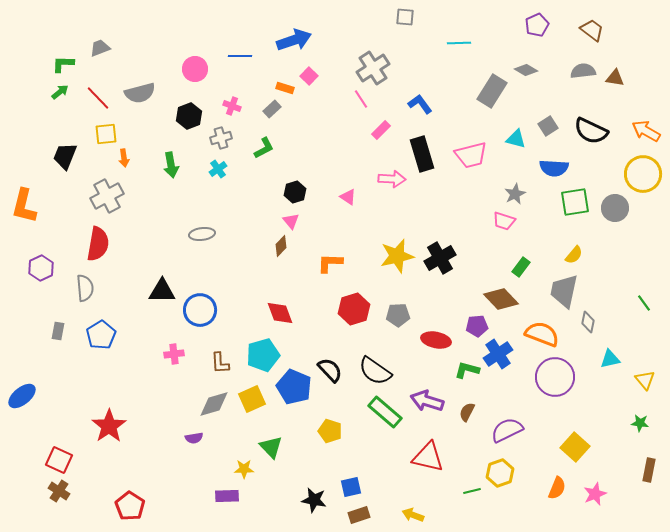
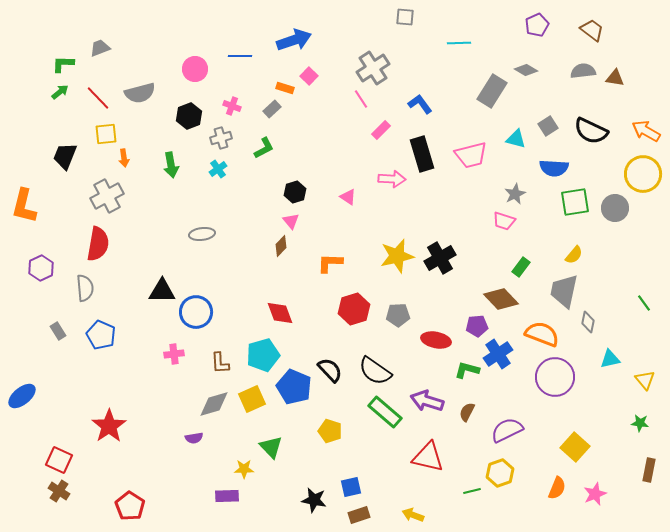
blue circle at (200, 310): moved 4 px left, 2 px down
gray rectangle at (58, 331): rotated 42 degrees counterclockwise
blue pentagon at (101, 335): rotated 16 degrees counterclockwise
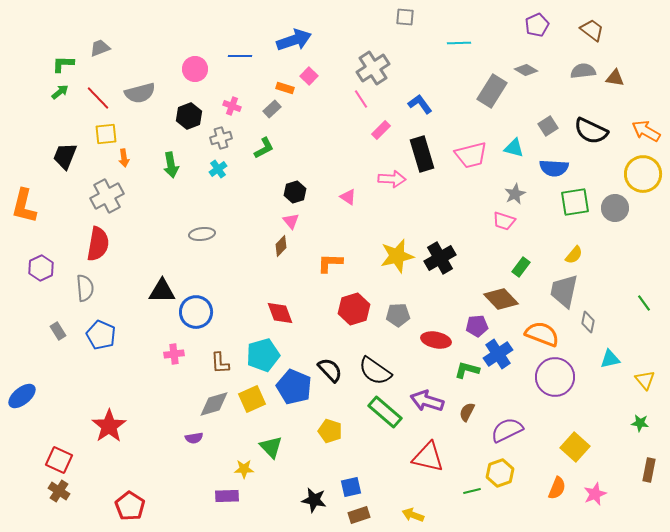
cyan triangle at (516, 139): moved 2 px left, 9 px down
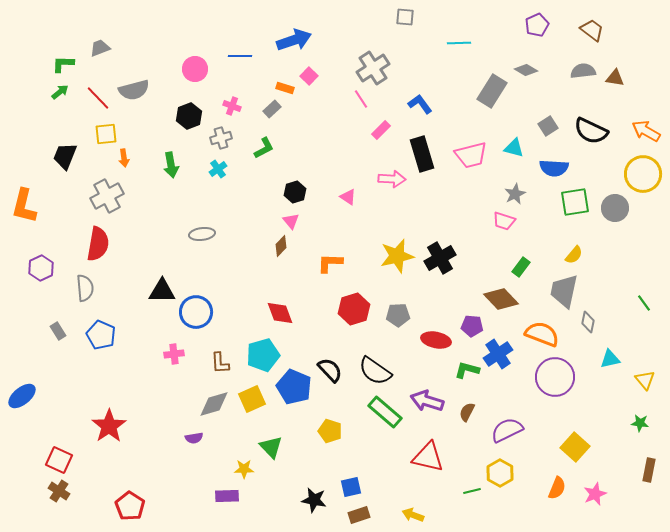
gray semicircle at (140, 93): moved 6 px left, 3 px up
purple pentagon at (477, 326): moved 5 px left; rotated 10 degrees clockwise
yellow hexagon at (500, 473): rotated 12 degrees counterclockwise
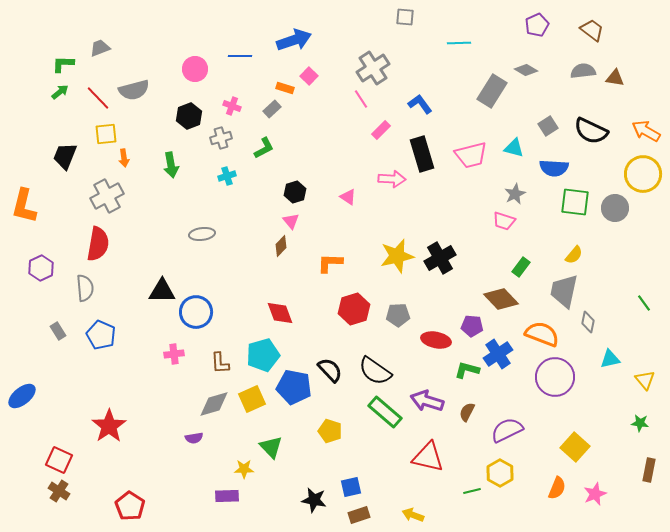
cyan cross at (218, 169): moved 9 px right, 7 px down; rotated 18 degrees clockwise
green square at (575, 202): rotated 16 degrees clockwise
blue pentagon at (294, 387): rotated 12 degrees counterclockwise
